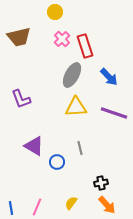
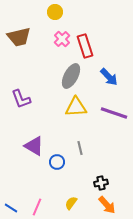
gray ellipse: moved 1 px left, 1 px down
blue line: rotated 48 degrees counterclockwise
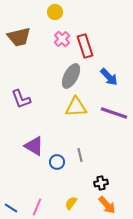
gray line: moved 7 px down
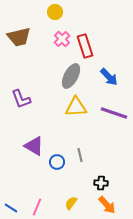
black cross: rotated 16 degrees clockwise
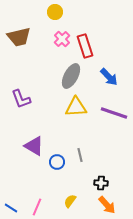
yellow semicircle: moved 1 px left, 2 px up
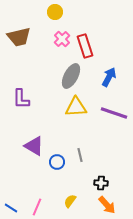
blue arrow: rotated 108 degrees counterclockwise
purple L-shape: rotated 20 degrees clockwise
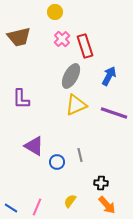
blue arrow: moved 1 px up
yellow triangle: moved 2 px up; rotated 20 degrees counterclockwise
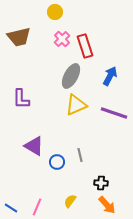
blue arrow: moved 1 px right
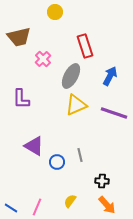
pink cross: moved 19 px left, 20 px down
black cross: moved 1 px right, 2 px up
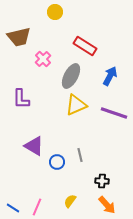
red rectangle: rotated 40 degrees counterclockwise
blue line: moved 2 px right
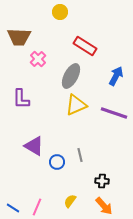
yellow circle: moved 5 px right
brown trapezoid: rotated 15 degrees clockwise
pink cross: moved 5 px left
blue arrow: moved 6 px right
orange arrow: moved 3 px left, 1 px down
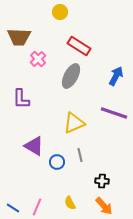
red rectangle: moved 6 px left
yellow triangle: moved 2 px left, 18 px down
yellow semicircle: moved 2 px down; rotated 64 degrees counterclockwise
